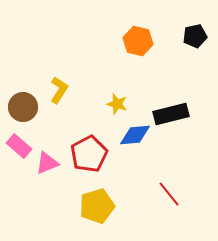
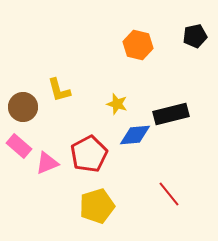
orange hexagon: moved 4 px down
yellow L-shape: rotated 132 degrees clockwise
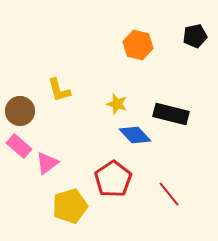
brown circle: moved 3 px left, 4 px down
black rectangle: rotated 28 degrees clockwise
blue diamond: rotated 52 degrees clockwise
red pentagon: moved 24 px right, 25 px down; rotated 6 degrees counterclockwise
pink triangle: rotated 15 degrees counterclockwise
yellow pentagon: moved 27 px left
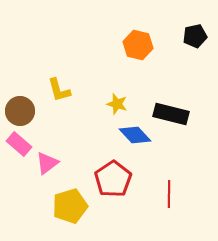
pink rectangle: moved 2 px up
red line: rotated 40 degrees clockwise
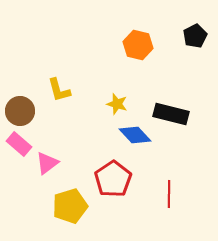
black pentagon: rotated 15 degrees counterclockwise
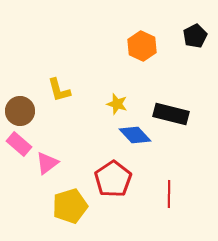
orange hexagon: moved 4 px right, 1 px down; rotated 12 degrees clockwise
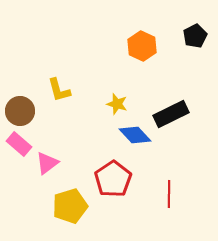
black rectangle: rotated 40 degrees counterclockwise
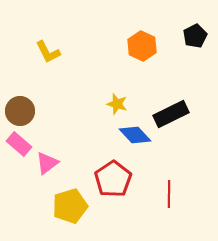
yellow L-shape: moved 11 px left, 38 px up; rotated 12 degrees counterclockwise
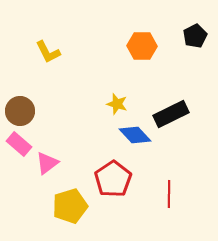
orange hexagon: rotated 24 degrees counterclockwise
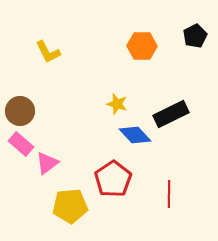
pink rectangle: moved 2 px right
yellow pentagon: rotated 12 degrees clockwise
